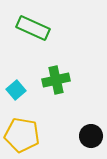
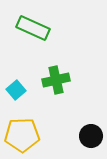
yellow pentagon: rotated 12 degrees counterclockwise
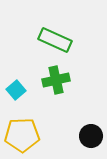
green rectangle: moved 22 px right, 12 px down
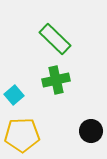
green rectangle: moved 1 px up; rotated 20 degrees clockwise
cyan square: moved 2 px left, 5 px down
black circle: moved 5 px up
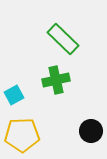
green rectangle: moved 8 px right
cyan square: rotated 12 degrees clockwise
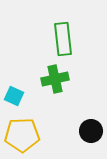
green rectangle: rotated 40 degrees clockwise
green cross: moved 1 px left, 1 px up
cyan square: moved 1 px down; rotated 36 degrees counterclockwise
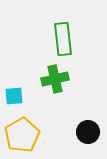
cyan square: rotated 30 degrees counterclockwise
black circle: moved 3 px left, 1 px down
yellow pentagon: rotated 28 degrees counterclockwise
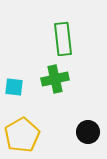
cyan square: moved 9 px up; rotated 12 degrees clockwise
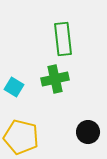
cyan square: rotated 24 degrees clockwise
yellow pentagon: moved 1 px left, 2 px down; rotated 28 degrees counterclockwise
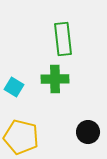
green cross: rotated 12 degrees clockwise
